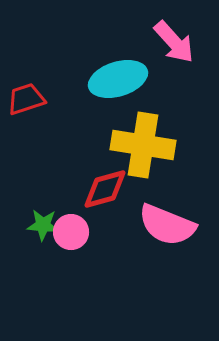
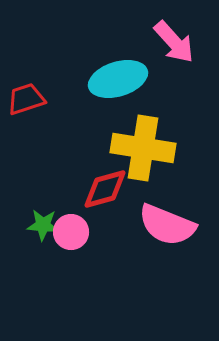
yellow cross: moved 3 px down
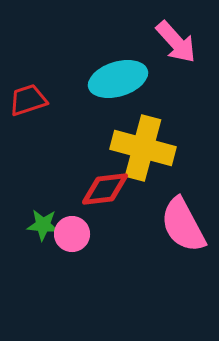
pink arrow: moved 2 px right
red trapezoid: moved 2 px right, 1 px down
yellow cross: rotated 6 degrees clockwise
red diamond: rotated 9 degrees clockwise
pink semicircle: moved 16 px right; rotated 40 degrees clockwise
pink circle: moved 1 px right, 2 px down
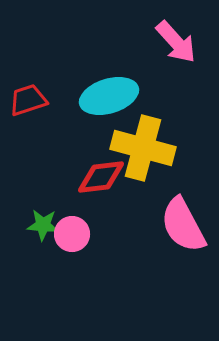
cyan ellipse: moved 9 px left, 17 px down
red diamond: moved 4 px left, 12 px up
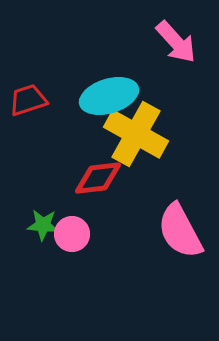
yellow cross: moved 7 px left, 14 px up; rotated 14 degrees clockwise
red diamond: moved 3 px left, 1 px down
pink semicircle: moved 3 px left, 6 px down
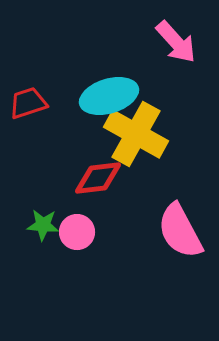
red trapezoid: moved 3 px down
pink circle: moved 5 px right, 2 px up
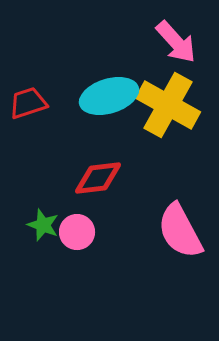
yellow cross: moved 32 px right, 29 px up
green star: rotated 16 degrees clockwise
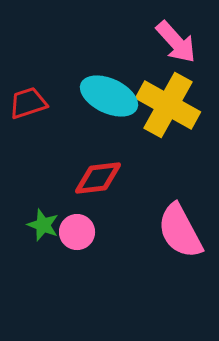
cyan ellipse: rotated 42 degrees clockwise
